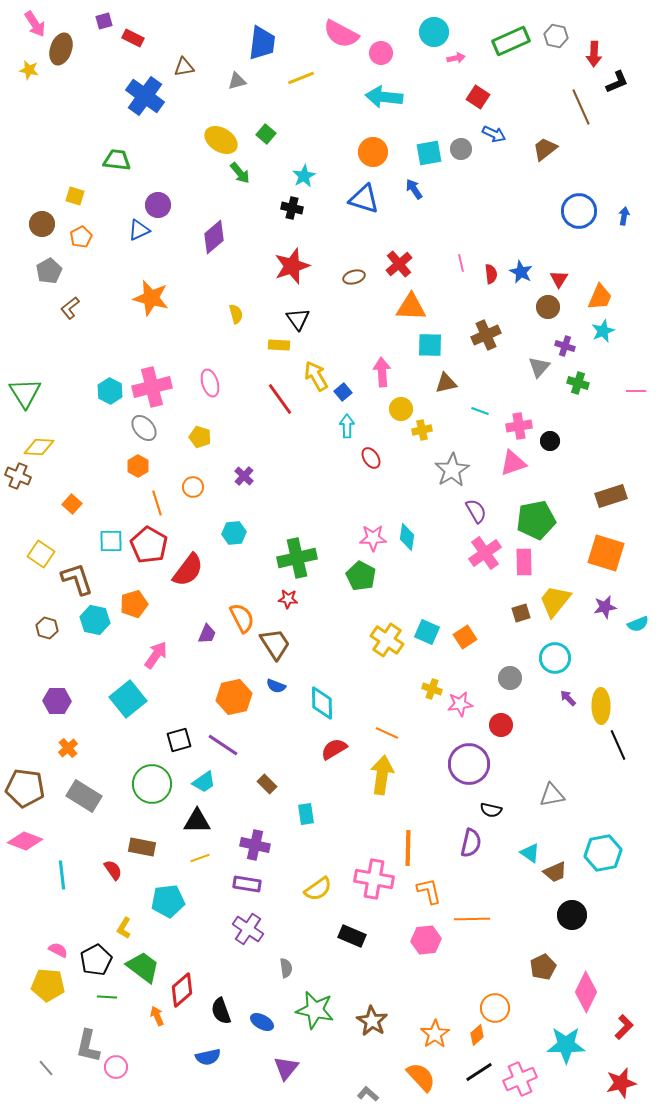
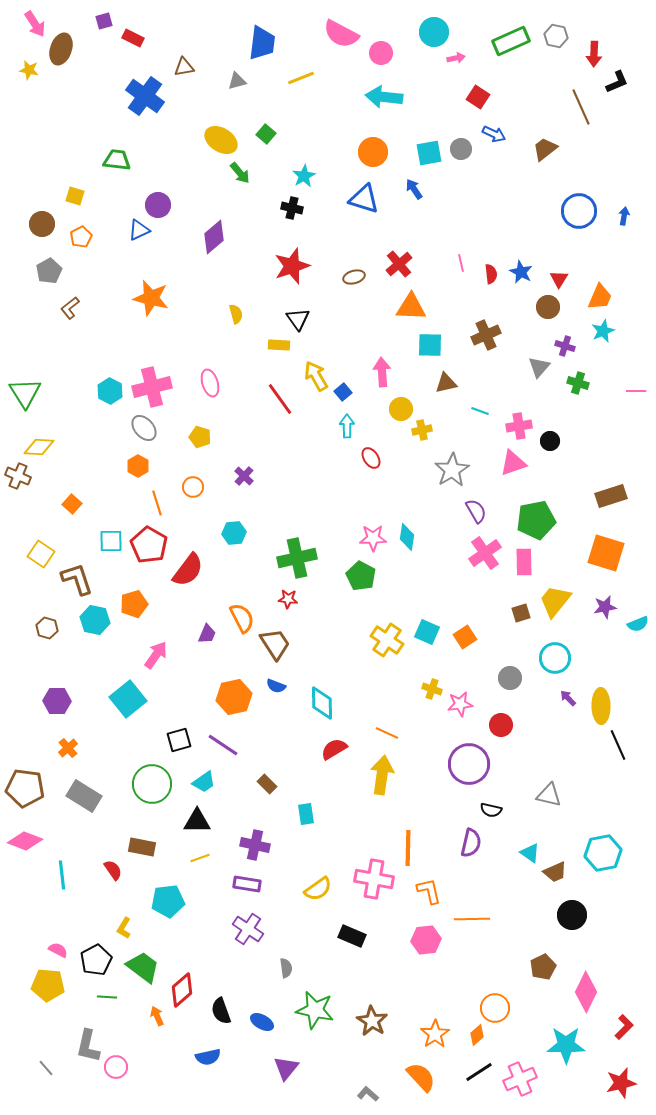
gray triangle at (552, 795): moved 3 px left; rotated 24 degrees clockwise
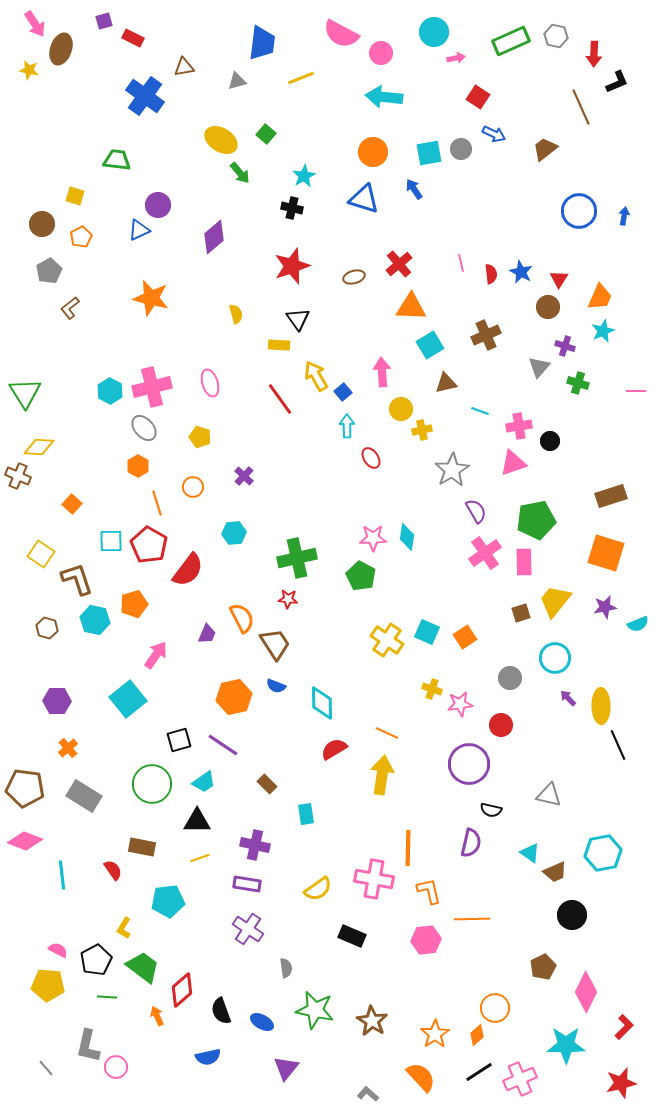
cyan square at (430, 345): rotated 32 degrees counterclockwise
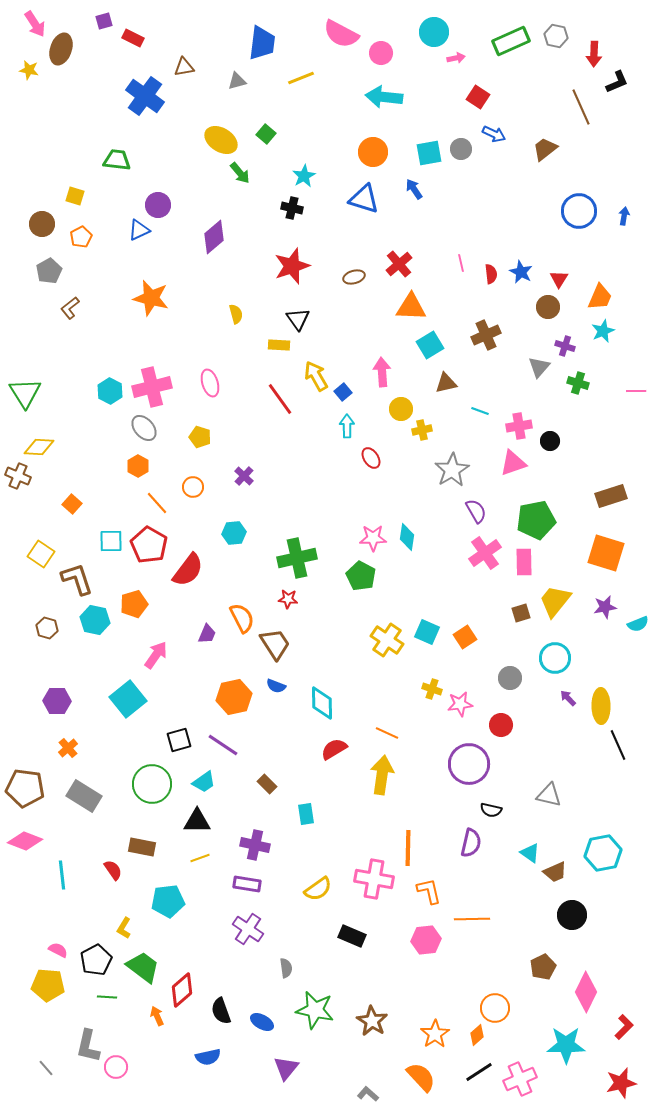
orange line at (157, 503): rotated 25 degrees counterclockwise
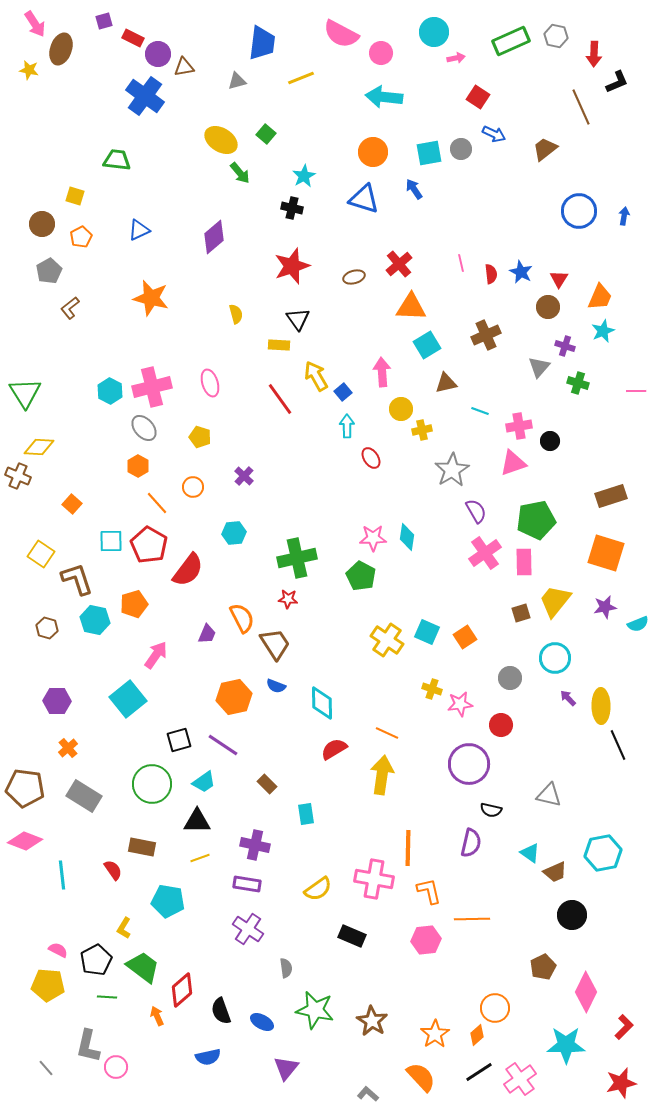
purple circle at (158, 205): moved 151 px up
cyan square at (430, 345): moved 3 px left
cyan pentagon at (168, 901): rotated 16 degrees clockwise
pink cross at (520, 1079): rotated 12 degrees counterclockwise
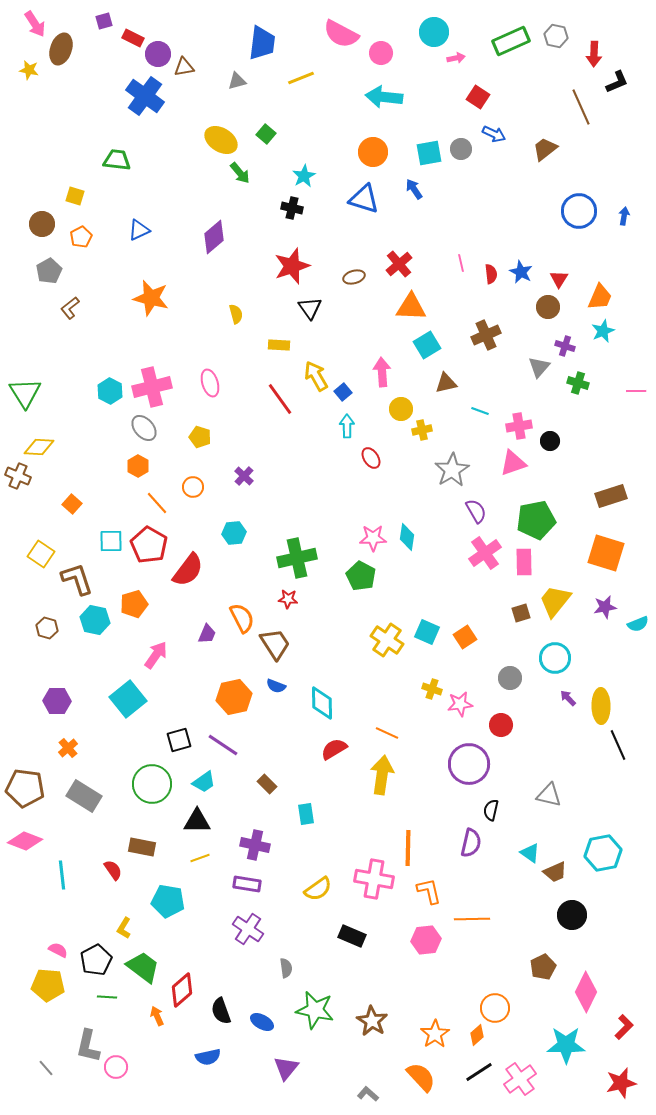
black triangle at (298, 319): moved 12 px right, 11 px up
black semicircle at (491, 810): rotated 90 degrees clockwise
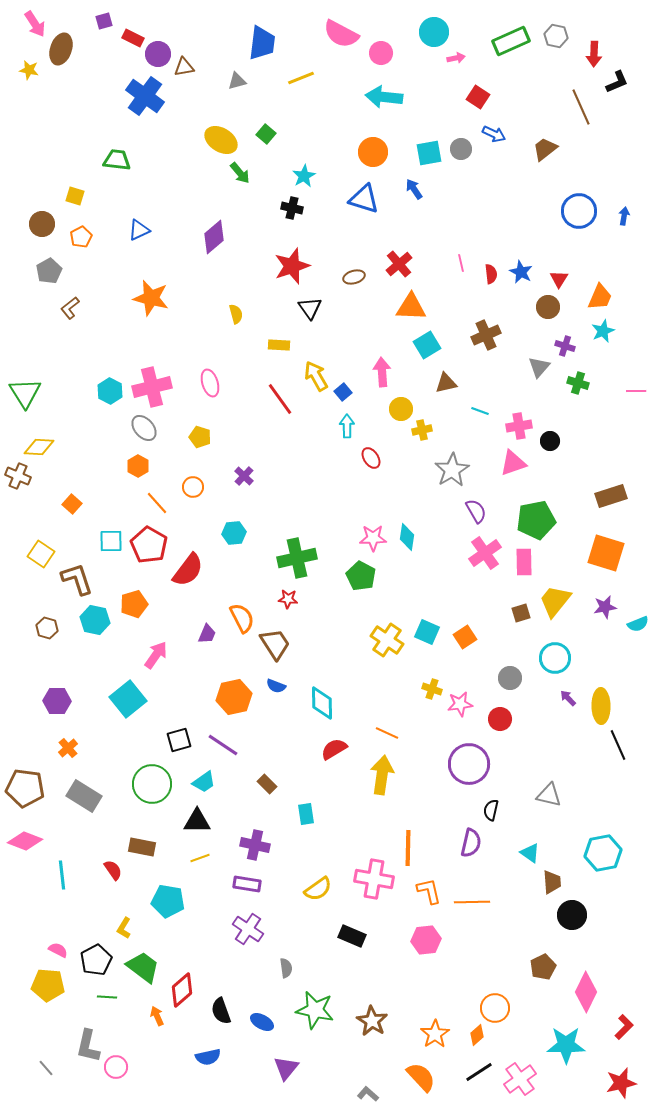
red circle at (501, 725): moved 1 px left, 6 px up
brown trapezoid at (555, 872): moved 3 px left, 10 px down; rotated 70 degrees counterclockwise
orange line at (472, 919): moved 17 px up
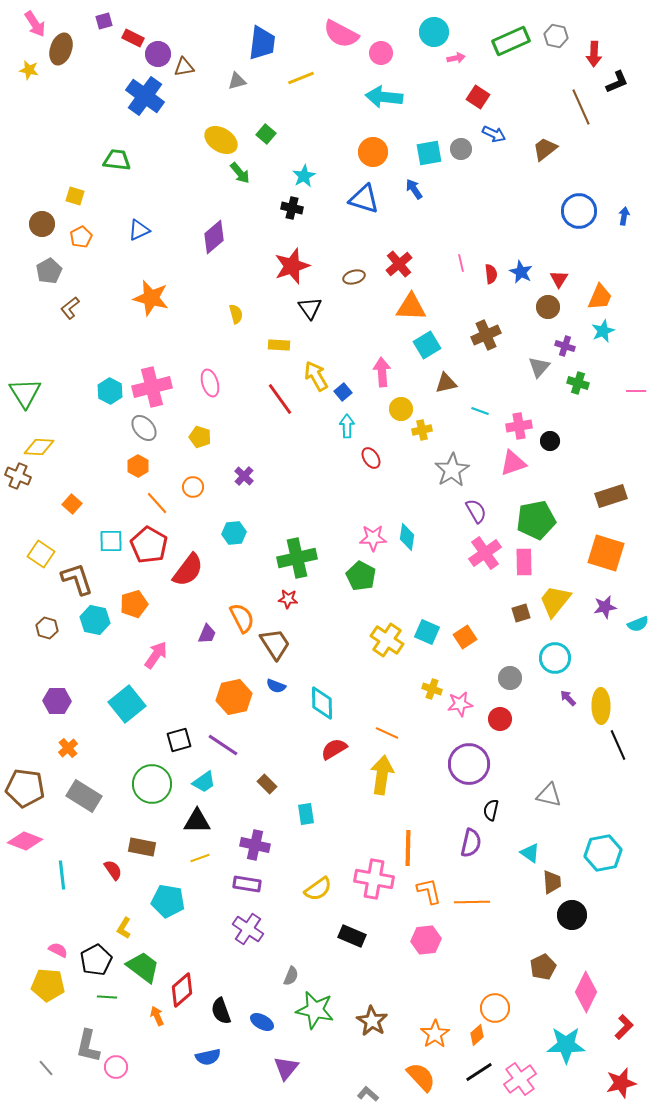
cyan square at (128, 699): moved 1 px left, 5 px down
gray semicircle at (286, 968): moved 5 px right, 8 px down; rotated 30 degrees clockwise
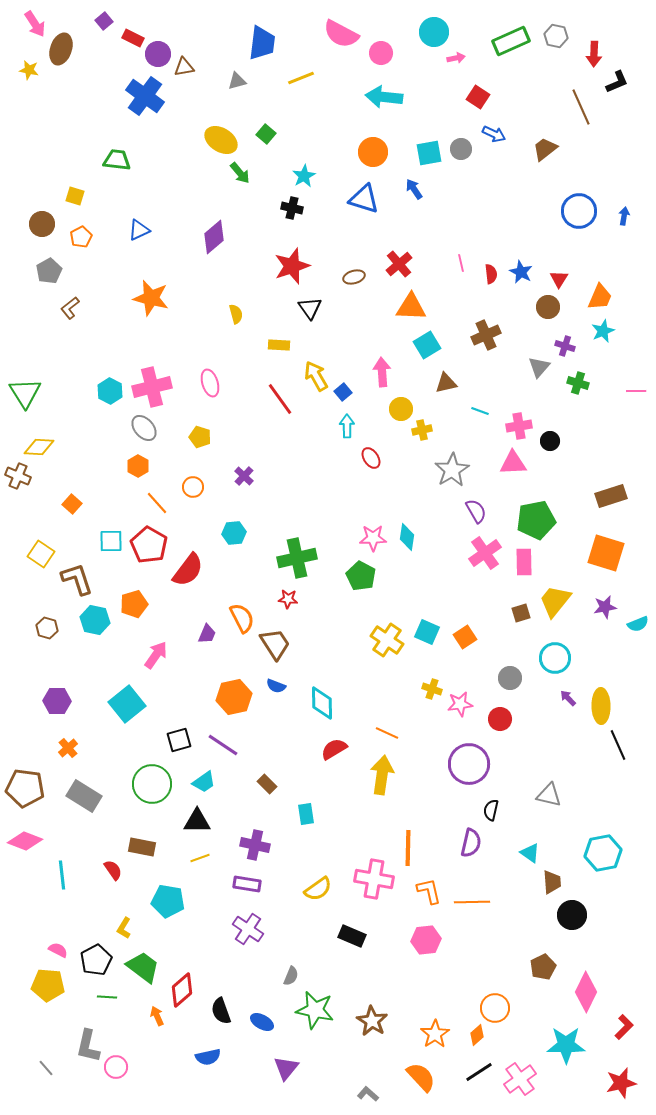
purple square at (104, 21): rotated 24 degrees counterclockwise
pink triangle at (513, 463): rotated 16 degrees clockwise
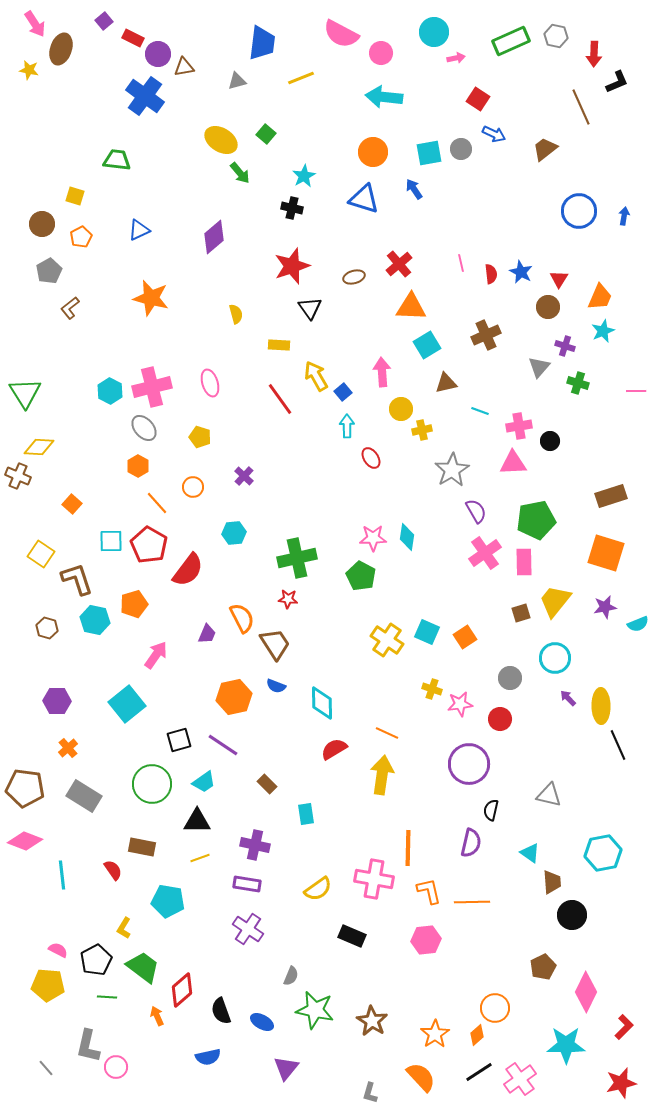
red square at (478, 97): moved 2 px down
gray L-shape at (368, 1094): moved 2 px right, 1 px up; rotated 115 degrees counterclockwise
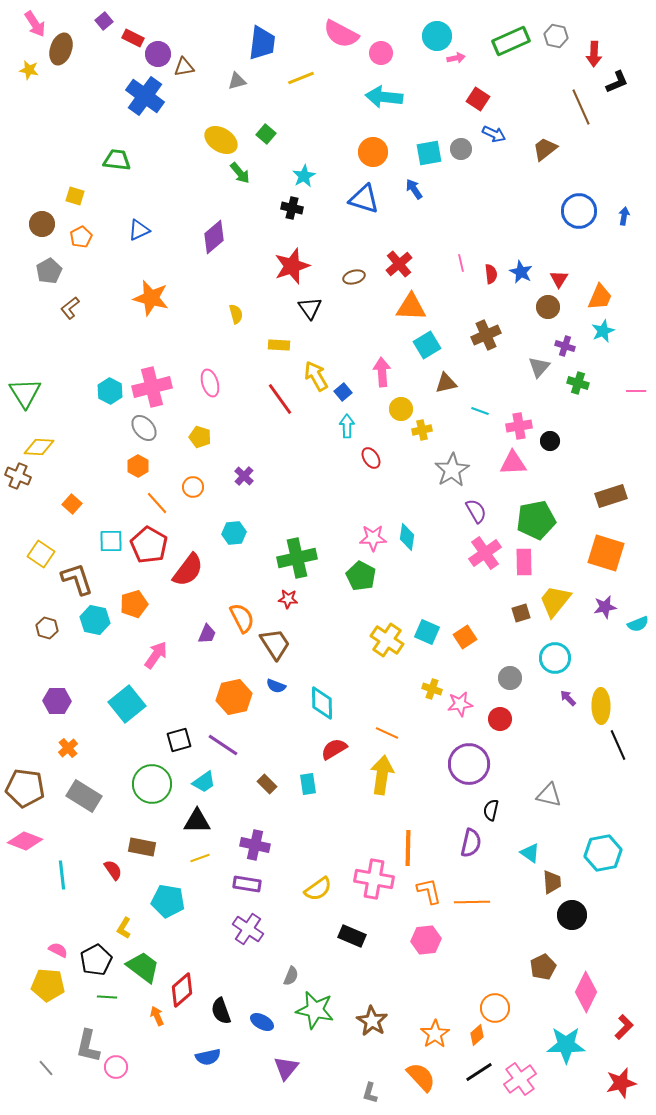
cyan circle at (434, 32): moved 3 px right, 4 px down
cyan rectangle at (306, 814): moved 2 px right, 30 px up
